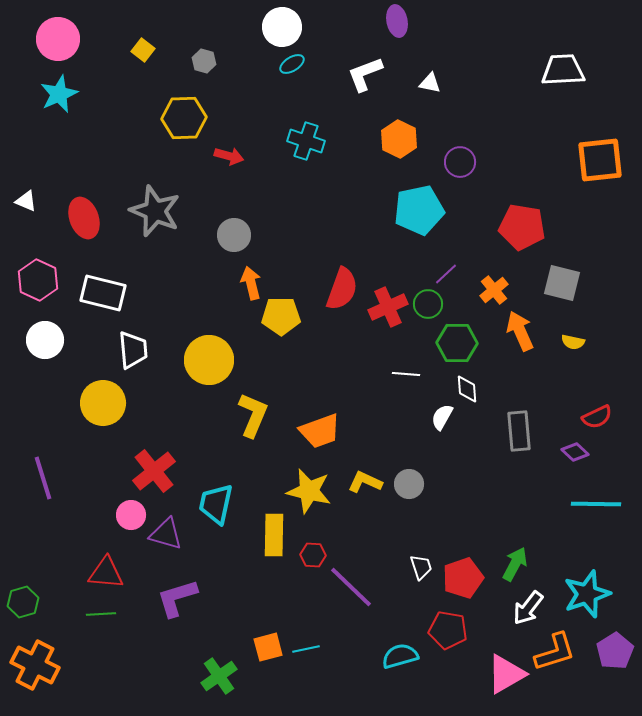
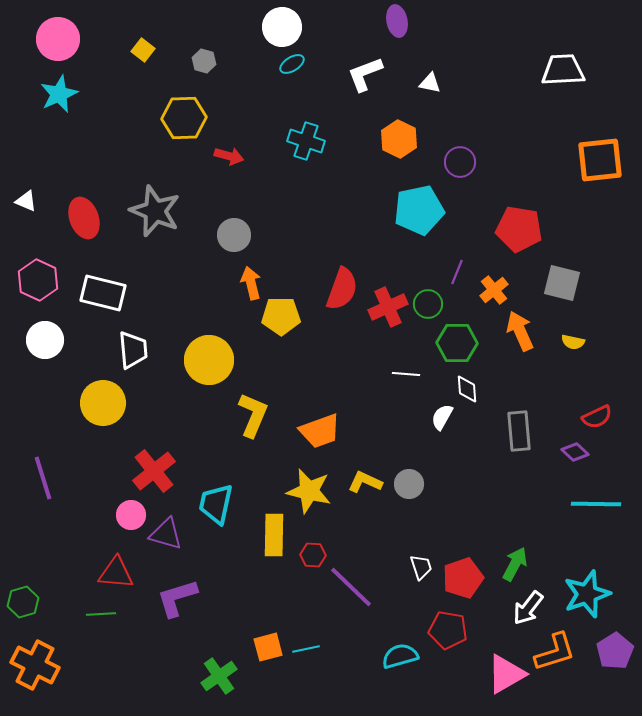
red pentagon at (522, 227): moved 3 px left, 2 px down
purple line at (446, 274): moved 11 px right, 2 px up; rotated 25 degrees counterclockwise
red triangle at (106, 573): moved 10 px right
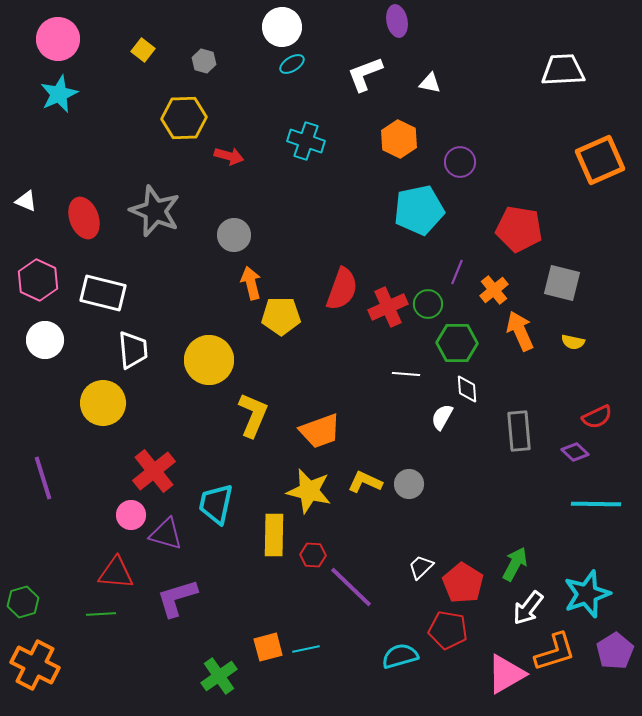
orange square at (600, 160): rotated 18 degrees counterclockwise
white trapezoid at (421, 567): rotated 116 degrees counterclockwise
red pentagon at (463, 578): moved 5 px down; rotated 21 degrees counterclockwise
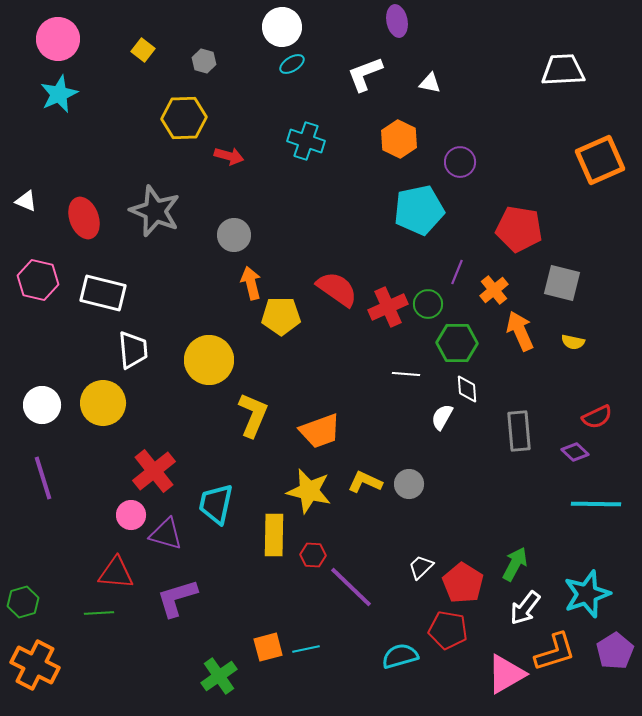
pink hexagon at (38, 280): rotated 12 degrees counterclockwise
red semicircle at (342, 289): moved 5 px left; rotated 75 degrees counterclockwise
white circle at (45, 340): moved 3 px left, 65 px down
white arrow at (528, 608): moved 3 px left
green line at (101, 614): moved 2 px left, 1 px up
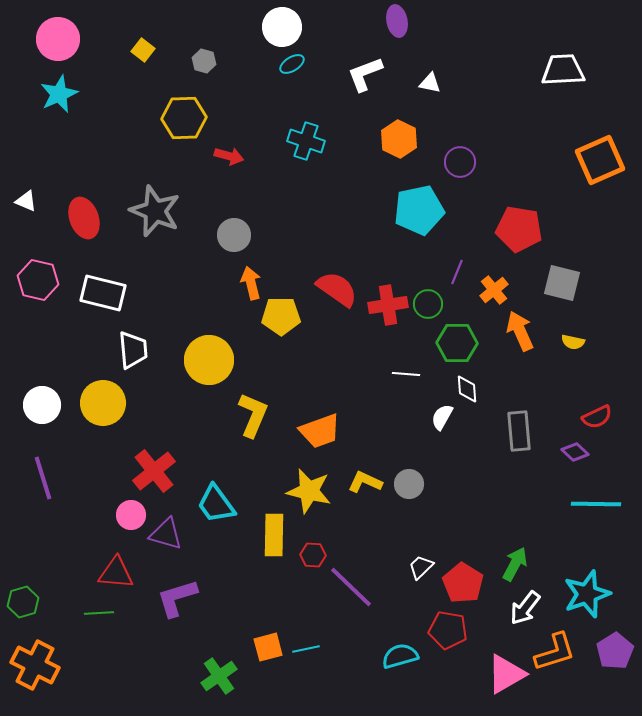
red cross at (388, 307): moved 2 px up; rotated 15 degrees clockwise
cyan trapezoid at (216, 504): rotated 48 degrees counterclockwise
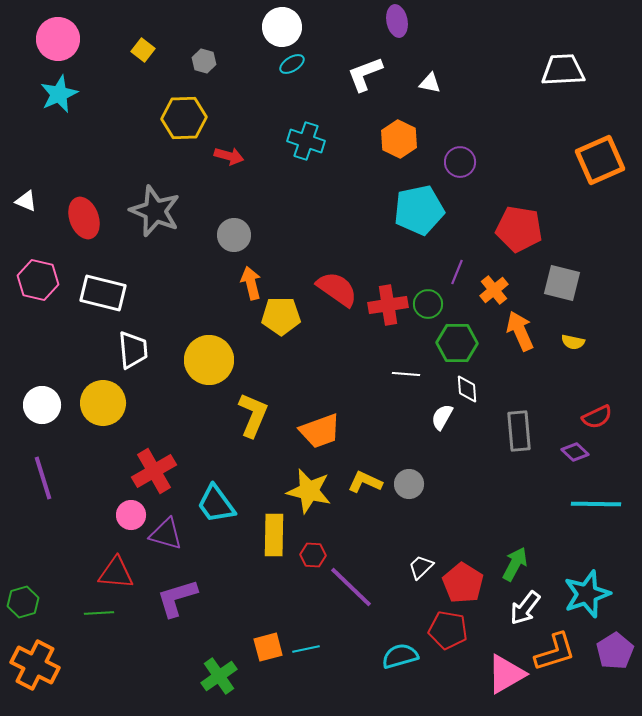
red cross at (154, 471): rotated 9 degrees clockwise
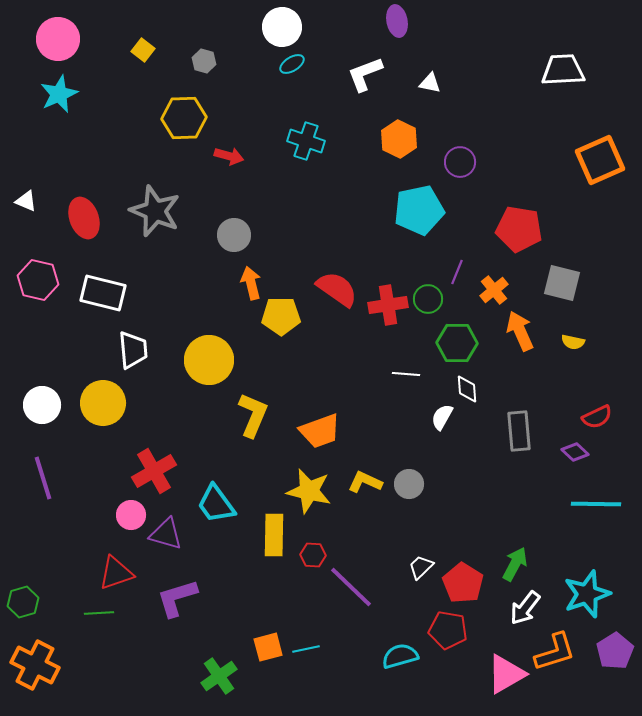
green circle at (428, 304): moved 5 px up
red triangle at (116, 573): rotated 24 degrees counterclockwise
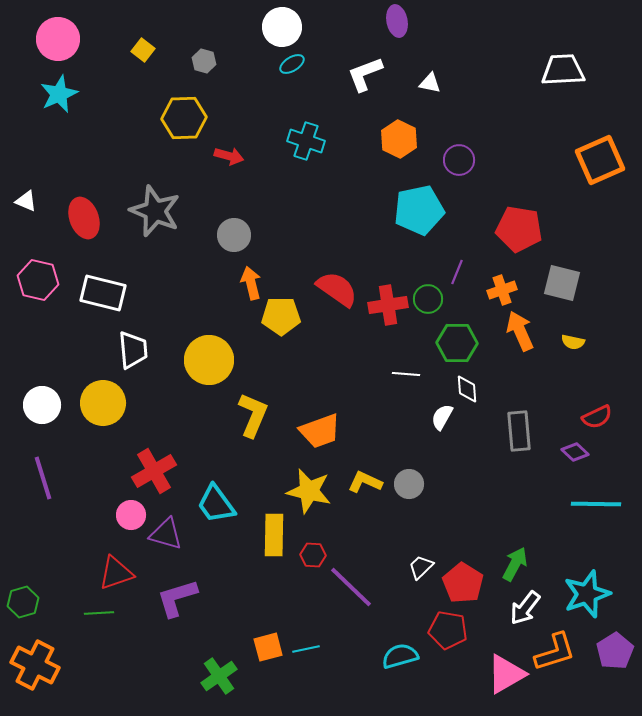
purple circle at (460, 162): moved 1 px left, 2 px up
orange cross at (494, 290): moved 8 px right; rotated 20 degrees clockwise
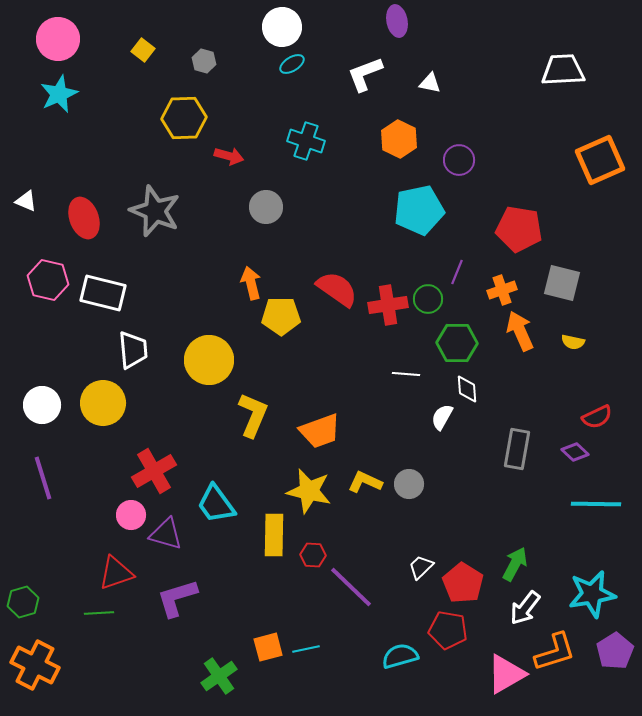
gray circle at (234, 235): moved 32 px right, 28 px up
pink hexagon at (38, 280): moved 10 px right
gray rectangle at (519, 431): moved 2 px left, 18 px down; rotated 15 degrees clockwise
cyan star at (587, 594): moved 5 px right; rotated 9 degrees clockwise
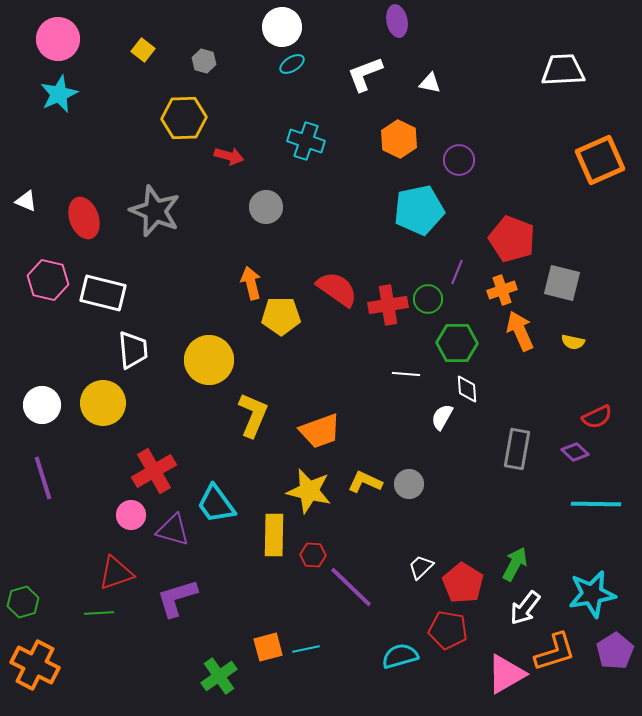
red pentagon at (519, 229): moved 7 px left, 10 px down; rotated 12 degrees clockwise
purple triangle at (166, 534): moved 7 px right, 4 px up
